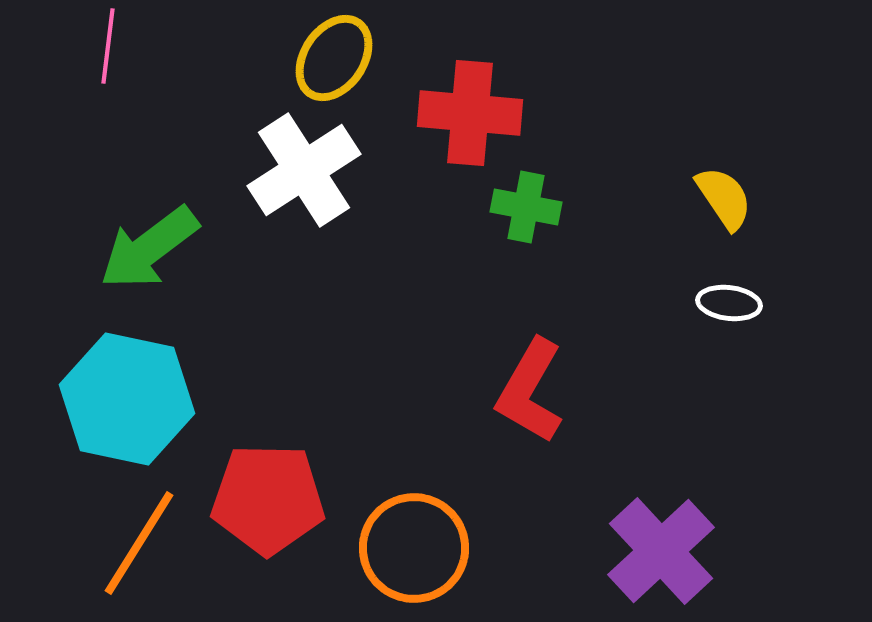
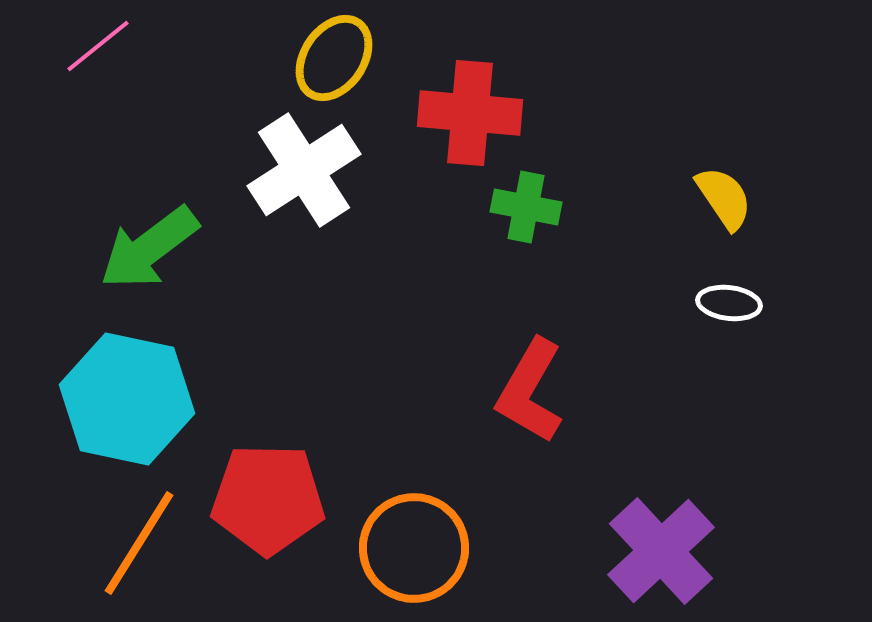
pink line: moved 10 px left; rotated 44 degrees clockwise
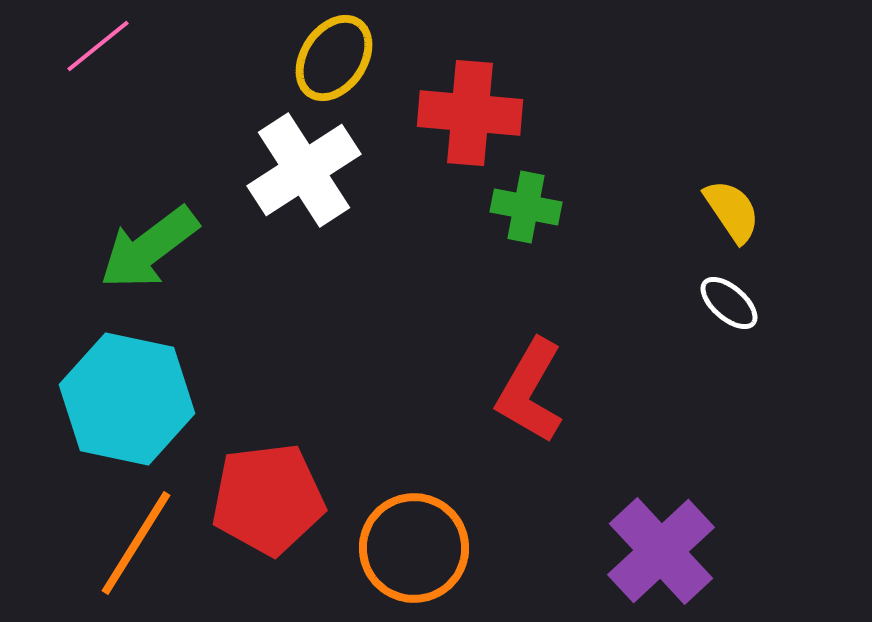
yellow semicircle: moved 8 px right, 13 px down
white ellipse: rotated 34 degrees clockwise
red pentagon: rotated 8 degrees counterclockwise
orange line: moved 3 px left
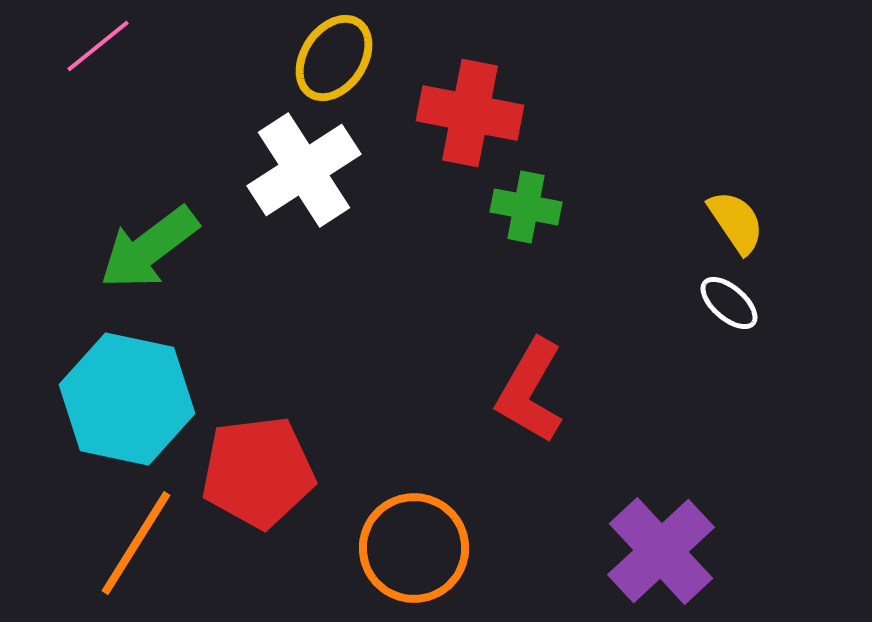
red cross: rotated 6 degrees clockwise
yellow semicircle: moved 4 px right, 11 px down
red pentagon: moved 10 px left, 27 px up
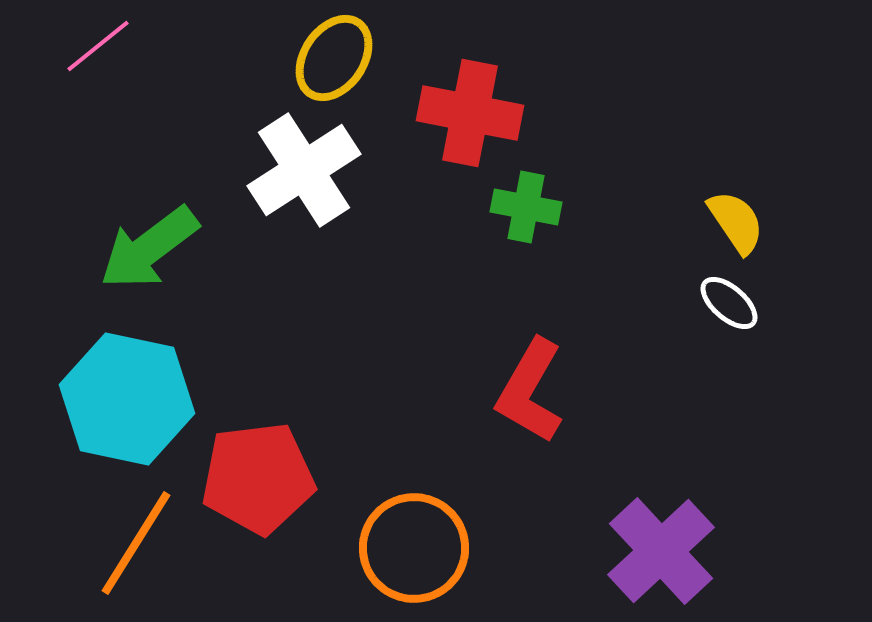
red pentagon: moved 6 px down
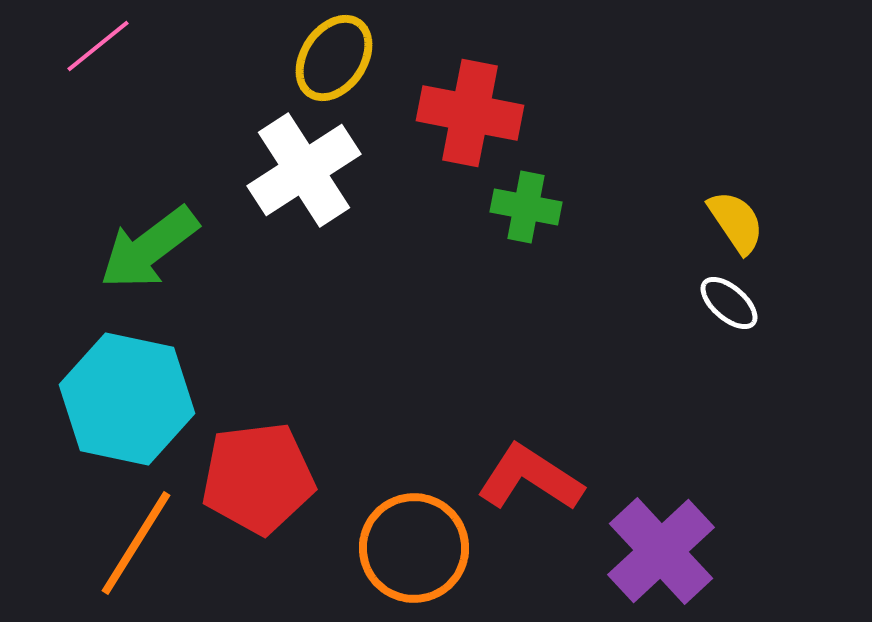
red L-shape: moved 87 px down; rotated 93 degrees clockwise
